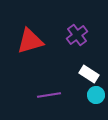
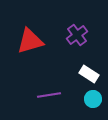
cyan circle: moved 3 px left, 4 px down
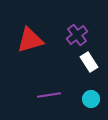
red triangle: moved 1 px up
white rectangle: moved 12 px up; rotated 24 degrees clockwise
cyan circle: moved 2 px left
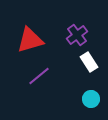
purple line: moved 10 px left, 19 px up; rotated 30 degrees counterclockwise
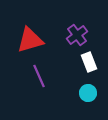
white rectangle: rotated 12 degrees clockwise
purple line: rotated 75 degrees counterclockwise
cyan circle: moved 3 px left, 6 px up
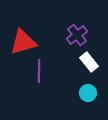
red triangle: moved 7 px left, 2 px down
white rectangle: rotated 18 degrees counterclockwise
purple line: moved 5 px up; rotated 25 degrees clockwise
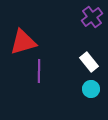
purple cross: moved 15 px right, 18 px up
cyan circle: moved 3 px right, 4 px up
